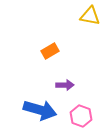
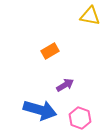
purple arrow: rotated 30 degrees counterclockwise
pink hexagon: moved 1 px left, 2 px down
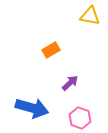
orange rectangle: moved 1 px right, 1 px up
purple arrow: moved 5 px right, 2 px up; rotated 12 degrees counterclockwise
blue arrow: moved 8 px left, 2 px up
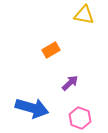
yellow triangle: moved 6 px left, 1 px up
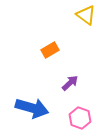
yellow triangle: moved 2 px right; rotated 25 degrees clockwise
orange rectangle: moved 1 px left
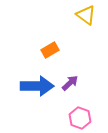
blue arrow: moved 5 px right, 22 px up; rotated 16 degrees counterclockwise
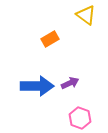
orange rectangle: moved 11 px up
purple arrow: rotated 18 degrees clockwise
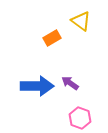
yellow triangle: moved 5 px left, 6 px down
orange rectangle: moved 2 px right, 1 px up
purple arrow: rotated 120 degrees counterclockwise
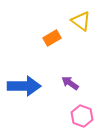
blue arrow: moved 13 px left
pink hexagon: moved 2 px right, 2 px up
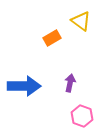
purple arrow: rotated 66 degrees clockwise
